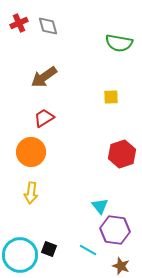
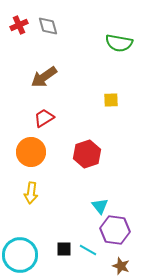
red cross: moved 2 px down
yellow square: moved 3 px down
red hexagon: moved 35 px left
black square: moved 15 px right; rotated 21 degrees counterclockwise
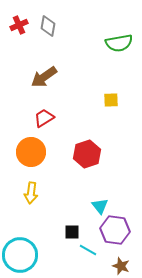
gray diamond: rotated 25 degrees clockwise
green semicircle: rotated 20 degrees counterclockwise
black square: moved 8 px right, 17 px up
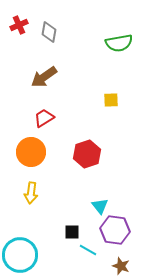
gray diamond: moved 1 px right, 6 px down
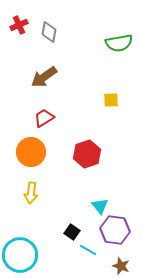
black square: rotated 35 degrees clockwise
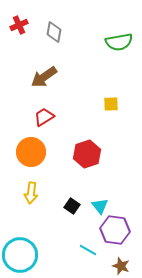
gray diamond: moved 5 px right
green semicircle: moved 1 px up
yellow square: moved 4 px down
red trapezoid: moved 1 px up
black square: moved 26 px up
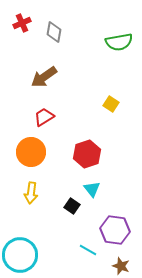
red cross: moved 3 px right, 2 px up
yellow square: rotated 35 degrees clockwise
cyan triangle: moved 8 px left, 17 px up
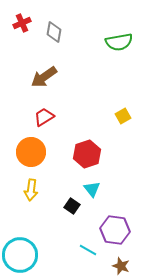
yellow square: moved 12 px right, 12 px down; rotated 28 degrees clockwise
yellow arrow: moved 3 px up
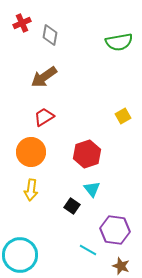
gray diamond: moved 4 px left, 3 px down
